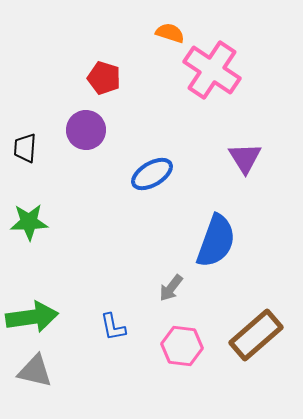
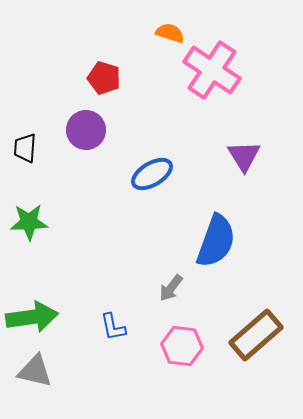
purple triangle: moved 1 px left, 2 px up
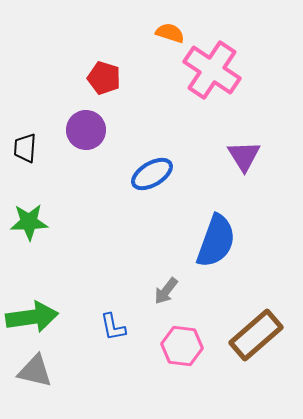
gray arrow: moved 5 px left, 3 px down
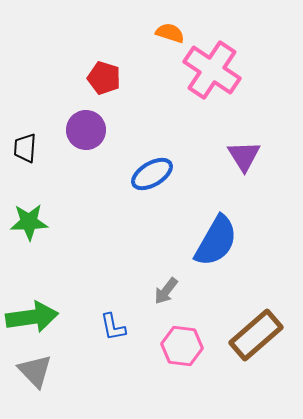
blue semicircle: rotated 10 degrees clockwise
gray triangle: rotated 33 degrees clockwise
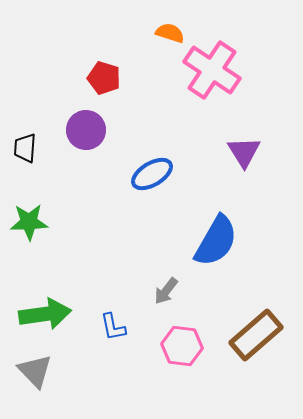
purple triangle: moved 4 px up
green arrow: moved 13 px right, 3 px up
